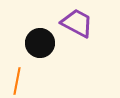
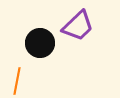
purple trapezoid: moved 1 px right, 3 px down; rotated 108 degrees clockwise
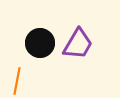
purple trapezoid: moved 18 px down; rotated 16 degrees counterclockwise
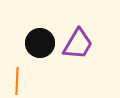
orange line: rotated 8 degrees counterclockwise
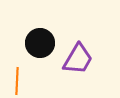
purple trapezoid: moved 15 px down
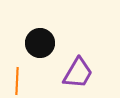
purple trapezoid: moved 14 px down
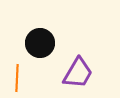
orange line: moved 3 px up
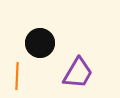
orange line: moved 2 px up
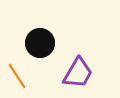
orange line: rotated 36 degrees counterclockwise
